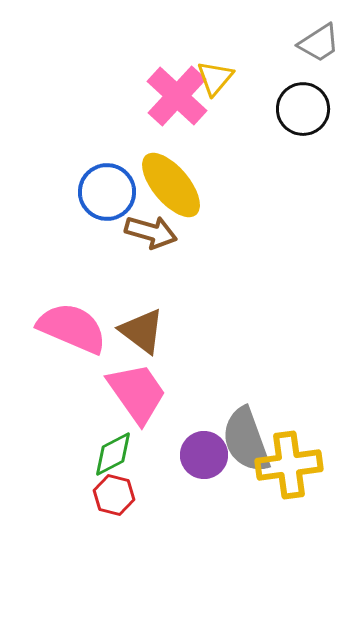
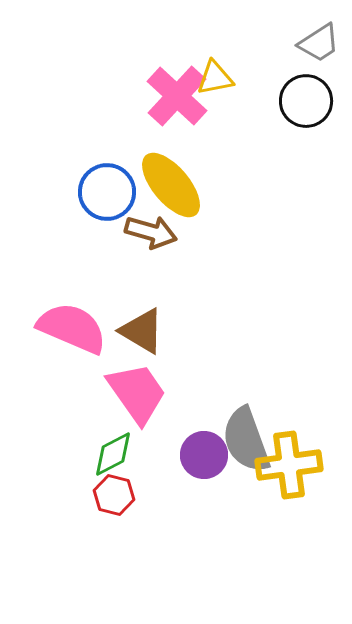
yellow triangle: rotated 39 degrees clockwise
black circle: moved 3 px right, 8 px up
brown triangle: rotated 6 degrees counterclockwise
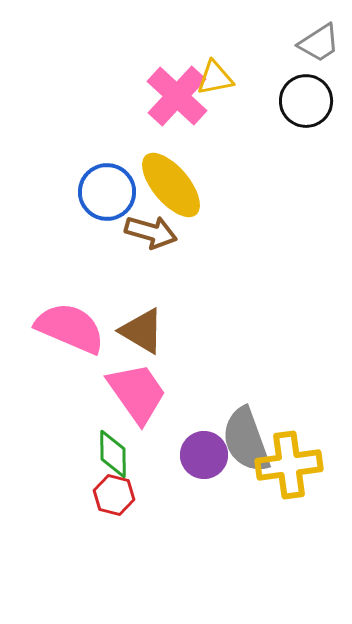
pink semicircle: moved 2 px left
green diamond: rotated 63 degrees counterclockwise
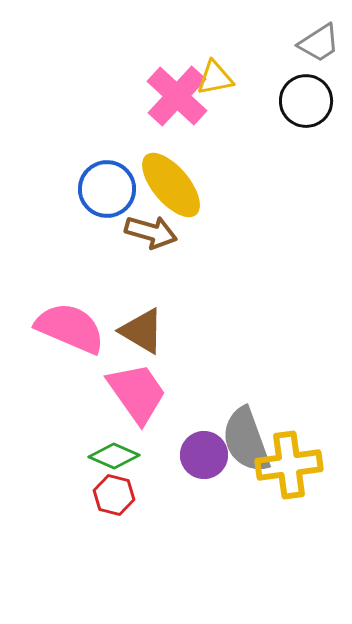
blue circle: moved 3 px up
green diamond: moved 1 px right, 2 px down; rotated 66 degrees counterclockwise
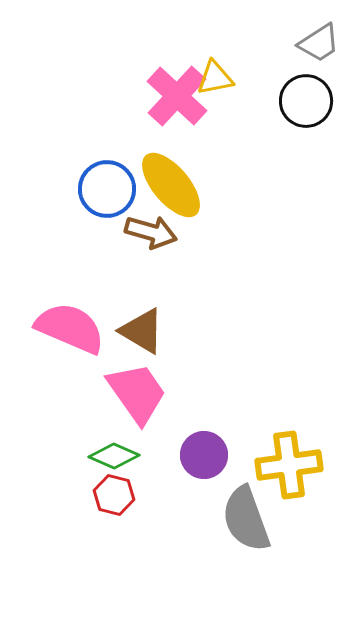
gray semicircle: moved 79 px down
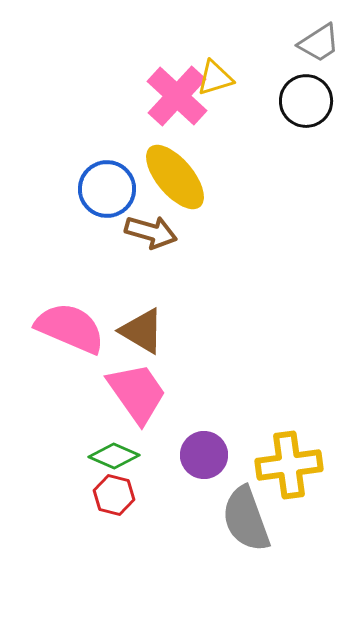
yellow triangle: rotated 6 degrees counterclockwise
yellow ellipse: moved 4 px right, 8 px up
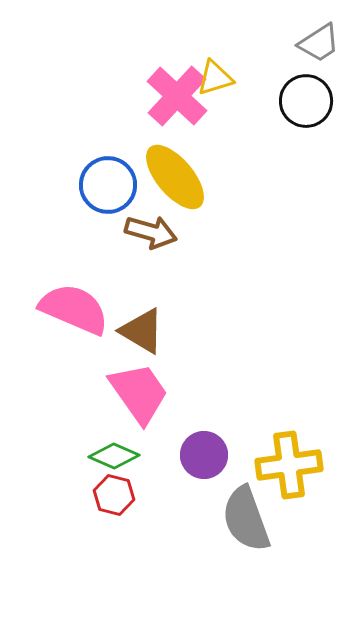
blue circle: moved 1 px right, 4 px up
pink semicircle: moved 4 px right, 19 px up
pink trapezoid: moved 2 px right
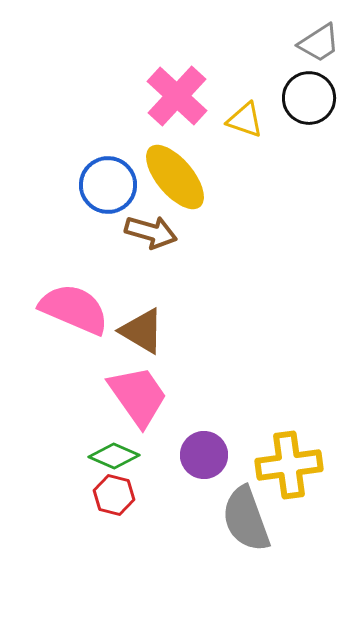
yellow triangle: moved 30 px right, 42 px down; rotated 36 degrees clockwise
black circle: moved 3 px right, 3 px up
pink trapezoid: moved 1 px left, 3 px down
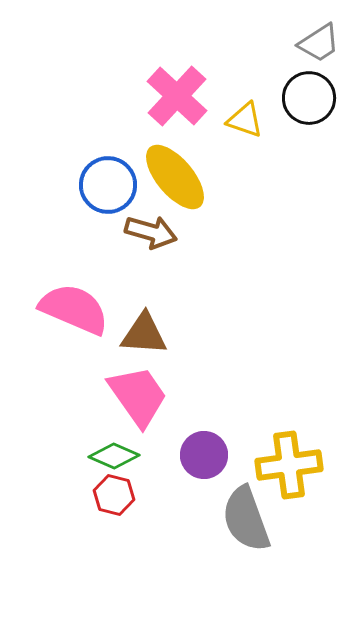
brown triangle: moved 2 px right, 3 px down; rotated 27 degrees counterclockwise
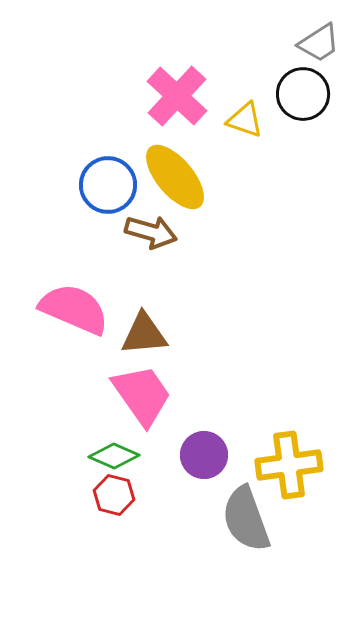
black circle: moved 6 px left, 4 px up
brown triangle: rotated 9 degrees counterclockwise
pink trapezoid: moved 4 px right, 1 px up
